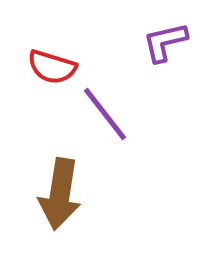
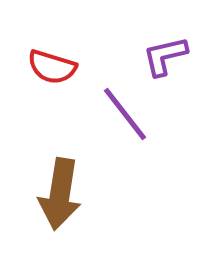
purple L-shape: moved 14 px down
purple line: moved 20 px right
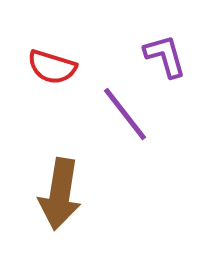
purple L-shape: rotated 87 degrees clockwise
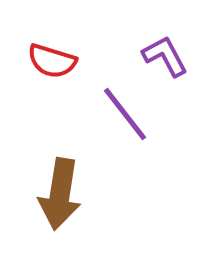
purple L-shape: rotated 12 degrees counterclockwise
red semicircle: moved 6 px up
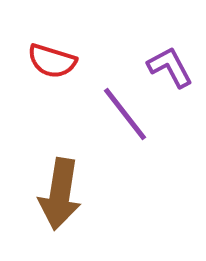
purple L-shape: moved 5 px right, 11 px down
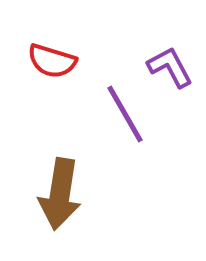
purple line: rotated 8 degrees clockwise
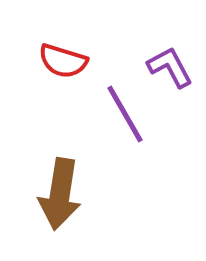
red semicircle: moved 11 px right
